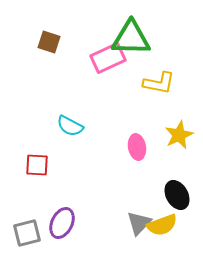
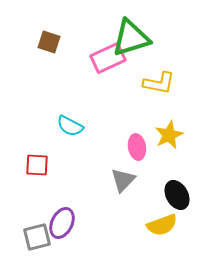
green triangle: rotated 18 degrees counterclockwise
yellow star: moved 10 px left
gray triangle: moved 16 px left, 43 px up
gray square: moved 10 px right, 4 px down
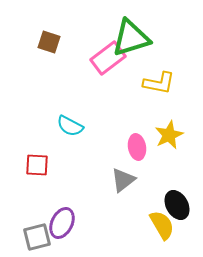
pink rectangle: rotated 12 degrees counterclockwise
gray triangle: rotated 8 degrees clockwise
black ellipse: moved 10 px down
yellow semicircle: rotated 100 degrees counterclockwise
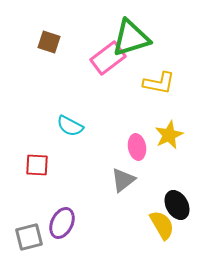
gray square: moved 8 px left
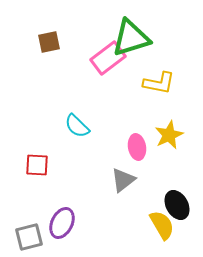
brown square: rotated 30 degrees counterclockwise
cyan semicircle: moved 7 px right; rotated 16 degrees clockwise
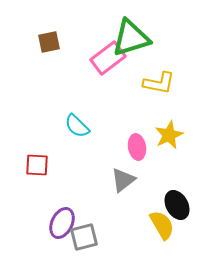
gray square: moved 55 px right
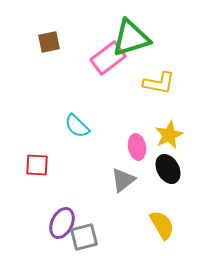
black ellipse: moved 9 px left, 36 px up
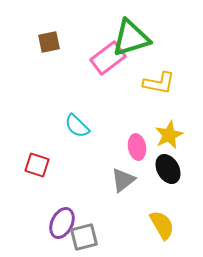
red square: rotated 15 degrees clockwise
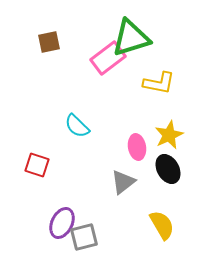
gray triangle: moved 2 px down
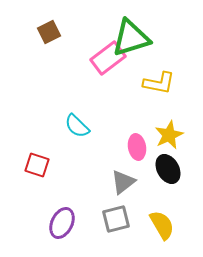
brown square: moved 10 px up; rotated 15 degrees counterclockwise
gray square: moved 32 px right, 18 px up
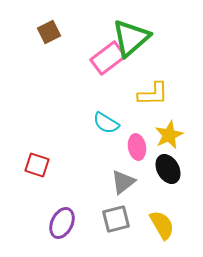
green triangle: rotated 24 degrees counterclockwise
yellow L-shape: moved 6 px left, 11 px down; rotated 12 degrees counterclockwise
cyan semicircle: moved 29 px right, 3 px up; rotated 12 degrees counterclockwise
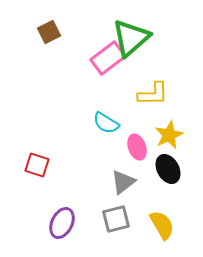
pink ellipse: rotated 10 degrees counterclockwise
